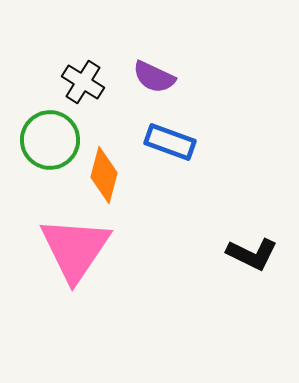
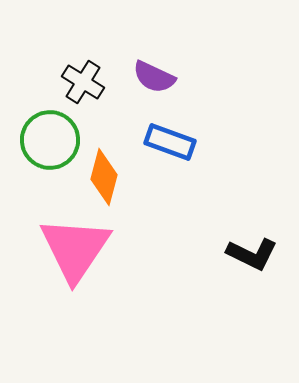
orange diamond: moved 2 px down
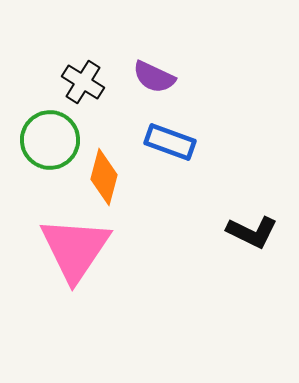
black L-shape: moved 22 px up
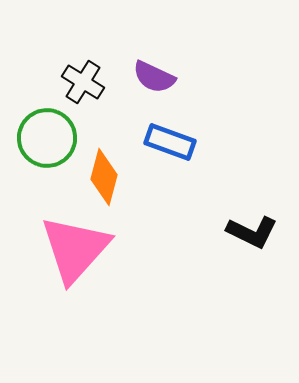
green circle: moved 3 px left, 2 px up
pink triangle: rotated 8 degrees clockwise
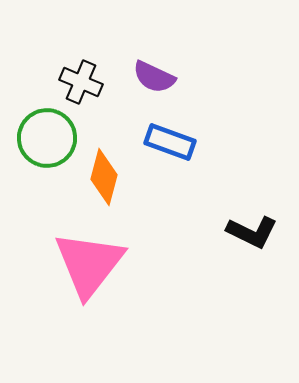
black cross: moved 2 px left; rotated 9 degrees counterclockwise
pink triangle: moved 14 px right, 15 px down; rotated 4 degrees counterclockwise
